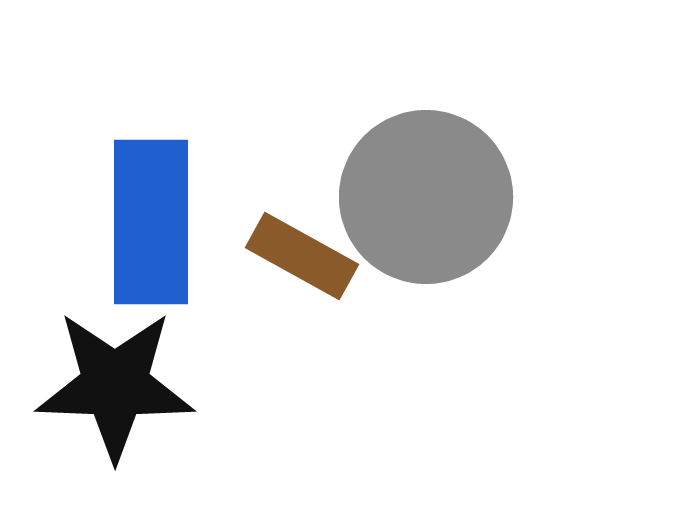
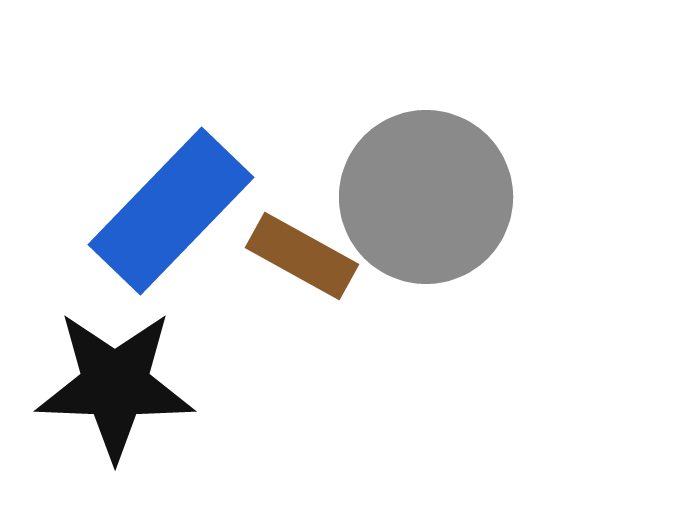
blue rectangle: moved 20 px right, 11 px up; rotated 44 degrees clockwise
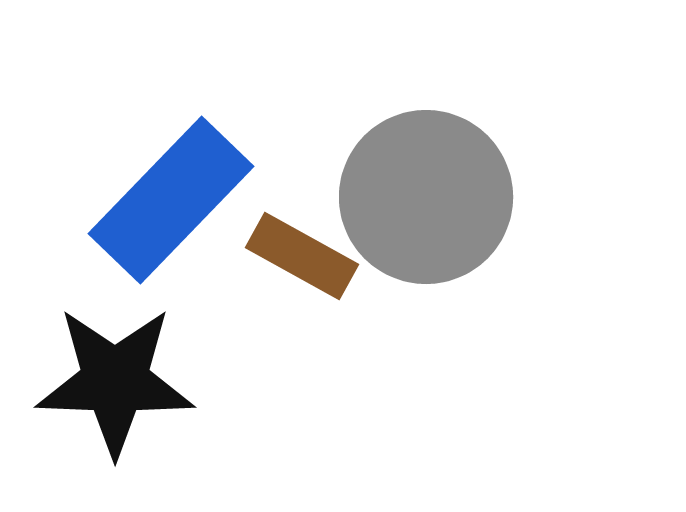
blue rectangle: moved 11 px up
black star: moved 4 px up
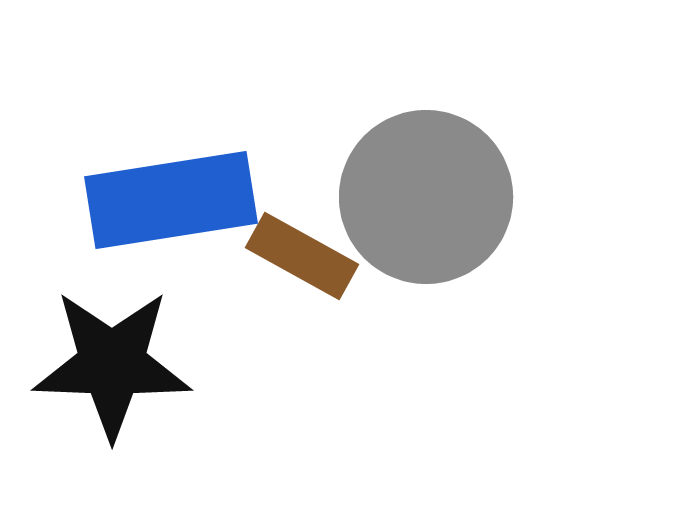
blue rectangle: rotated 37 degrees clockwise
black star: moved 3 px left, 17 px up
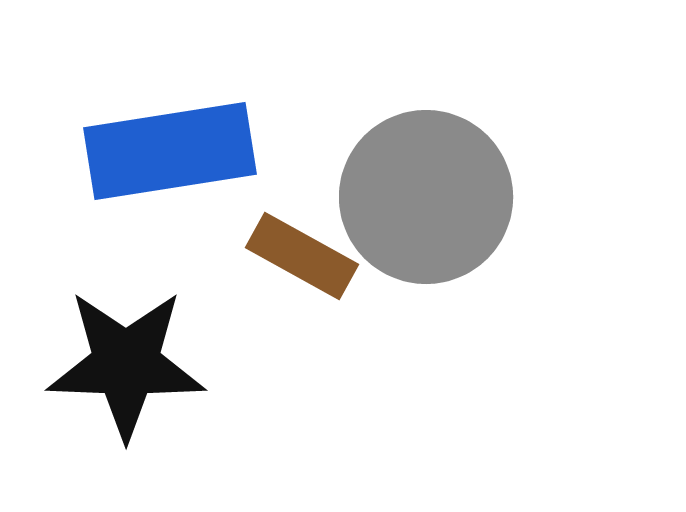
blue rectangle: moved 1 px left, 49 px up
black star: moved 14 px right
